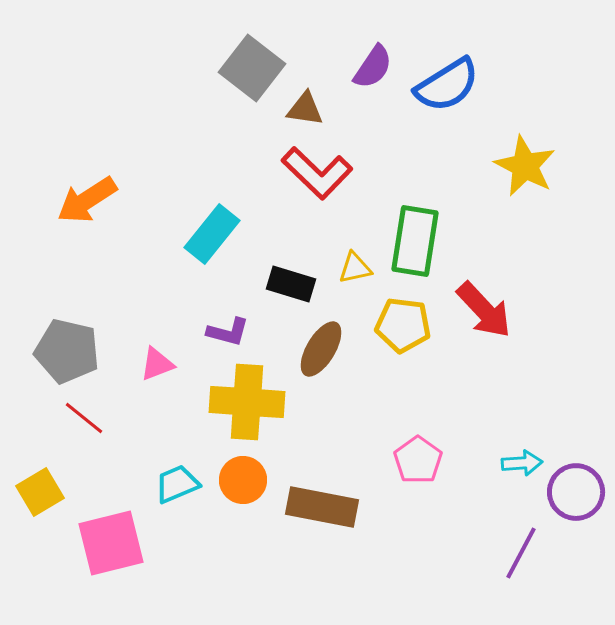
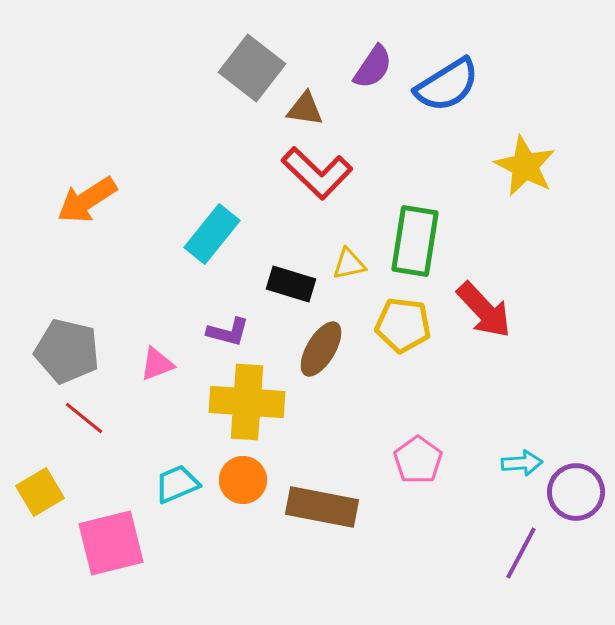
yellow triangle: moved 6 px left, 4 px up
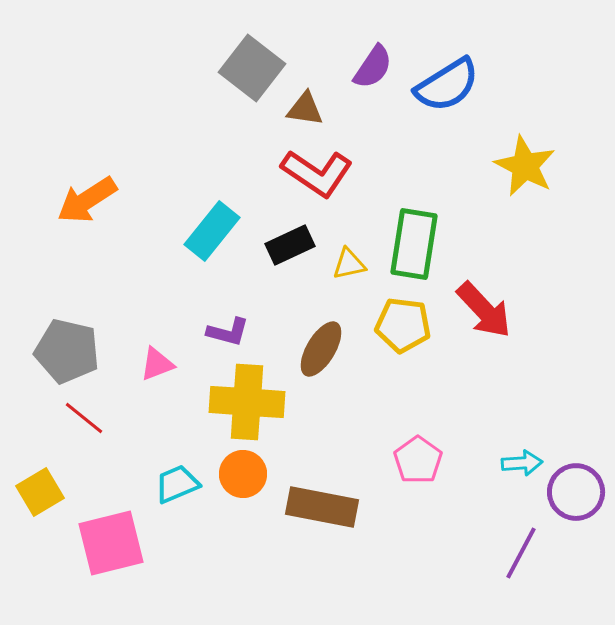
red L-shape: rotated 10 degrees counterclockwise
cyan rectangle: moved 3 px up
green rectangle: moved 1 px left, 3 px down
black rectangle: moved 1 px left, 39 px up; rotated 42 degrees counterclockwise
orange circle: moved 6 px up
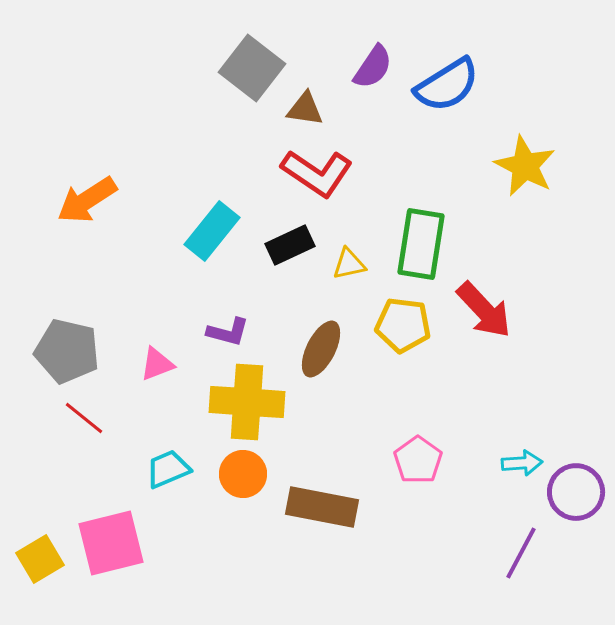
green rectangle: moved 7 px right
brown ellipse: rotated 4 degrees counterclockwise
cyan trapezoid: moved 9 px left, 15 px up
yellow square: moved 67 px down
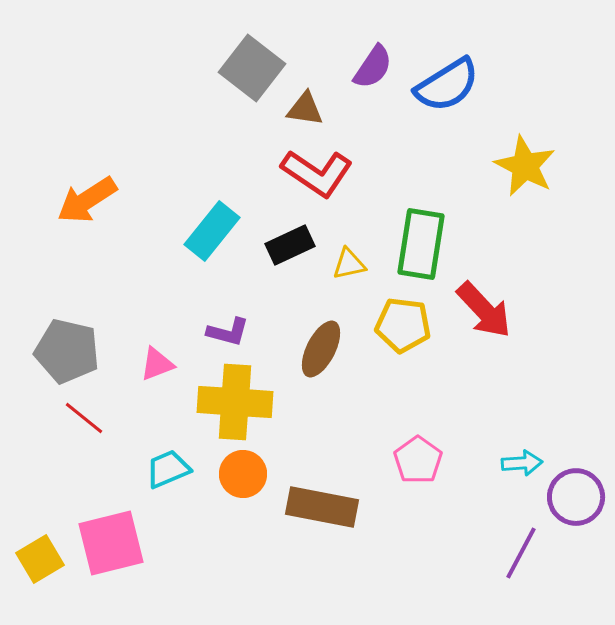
yellow cross: moved 12 px left
purple circle: moved 5 px down
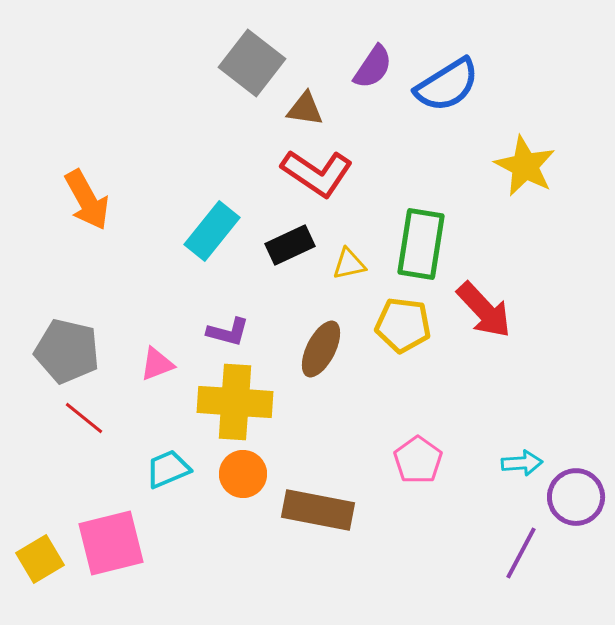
gray square: moved 5 px up
orange arrow: rotated 86 degrees counterclockwise
brown rectangle: moved 4 px left, 3 px down
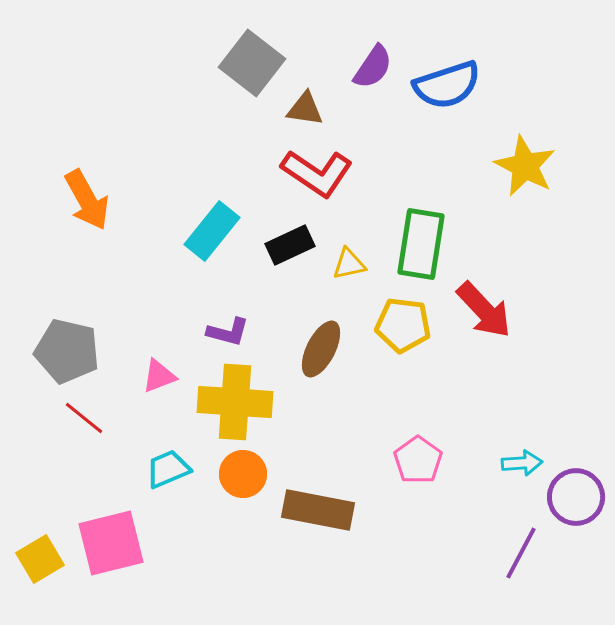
blue semicircle: rotated 14 degrees clockwise
pink triangle: moved 2 px right, 12 px down
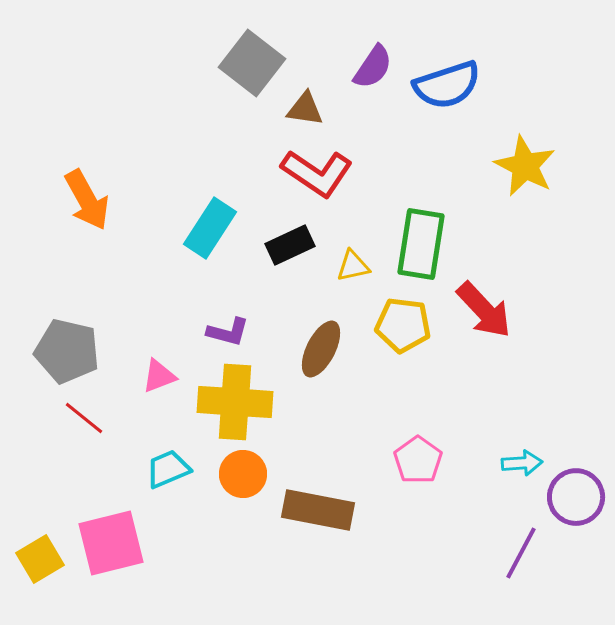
cyan rectangle: moved 2 px left, 3 px up; rotated 6 degrees counterclockwise
yellow triangle: moved 4 px right, 2 px down
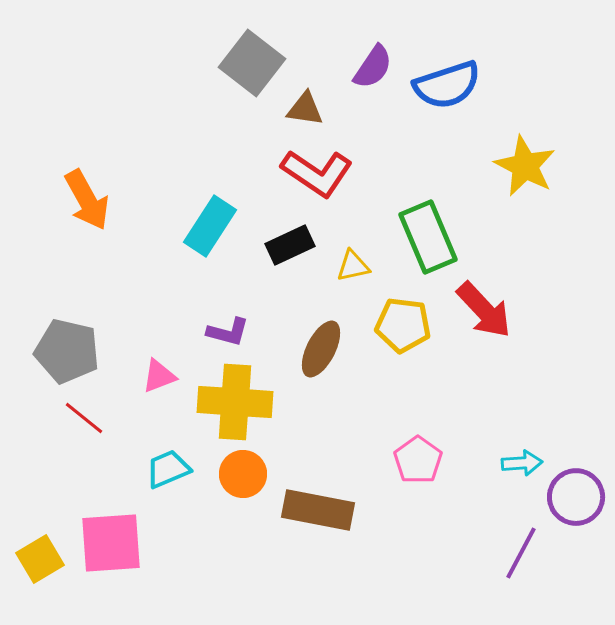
cyan rectangle: moved 2 px up
green rectangle: moved 7 px right, 7 px up; rotated 32 degrees counterclockwise
pink square: rotated 10 degrees clockwise
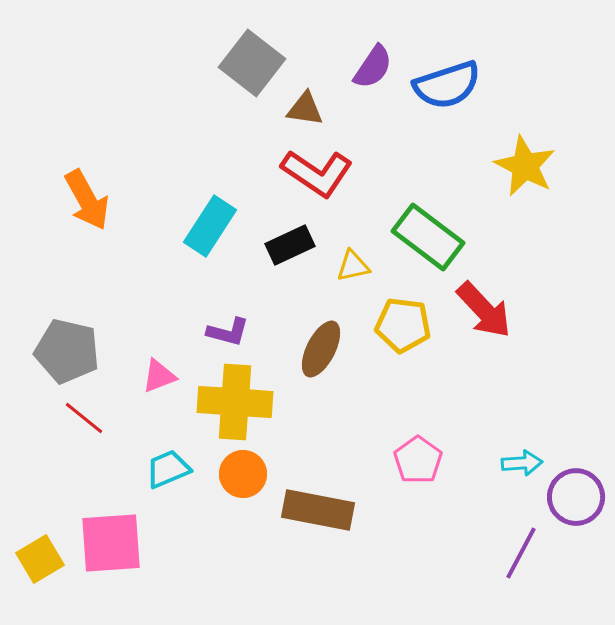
green rectangle: rotated 30 degrees counterclockwise
